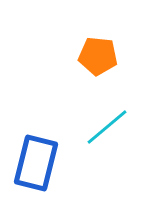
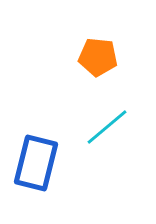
orange pentagon: moved 1 px down
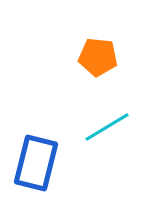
cyan line: rotated 9 degrees clockwise
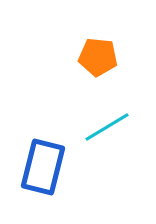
blue rectangle: moved 7 px right, 4 px down
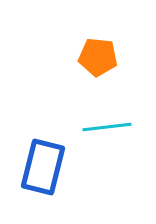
cyan line: rotated 24 degrees clockwise
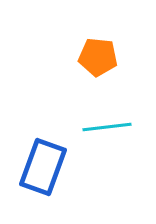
blue rectangle: rotated 6 degrees clockwise
